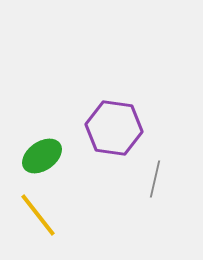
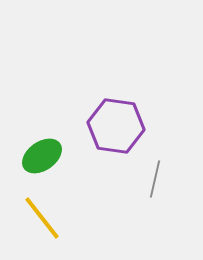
purple hexagon: moved 2 px right, 2 px up
yellow line: moved 4 px right, 3 px down
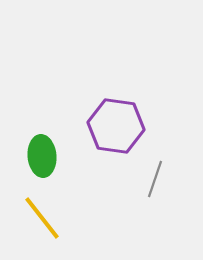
green ellipse: rotated 60 degrees counterclockwise
gray line: rotated 6 degrees clockwise
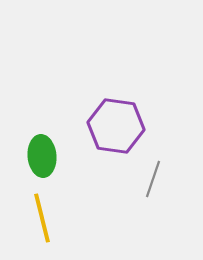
gray line: moved 2 px left
yellow line: rotated 24 degrees clockwise
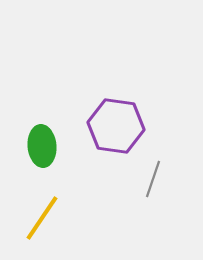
green ellipse: moved 10 px up
yellow line: rotated 48 degrees clockwise
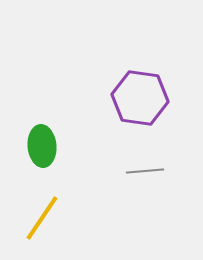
purple hexagon: moved 24 px right, 28 px up
gray line: moved 8 px left, 8 px up; rotated 66 degrees clockwise
